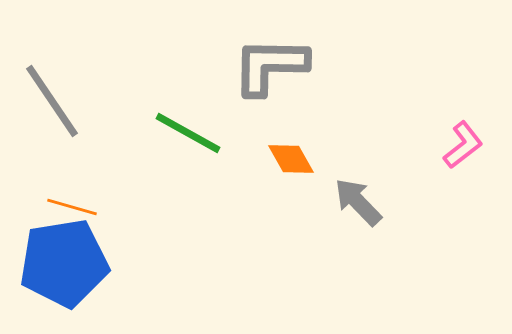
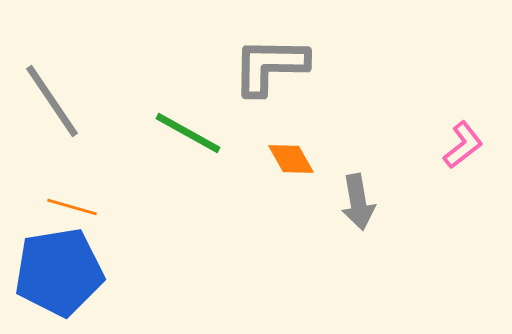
gray arrow: rotated 146 degrees counterclockwise
blue pentagon: moved 5 px left, 9 px down
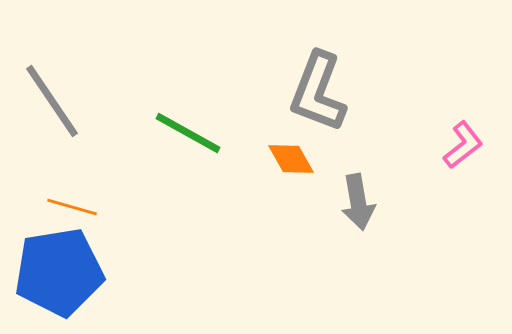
gray L-shape: moved 48 px right, 26 px down; rotated 70 degrees counterclockwise
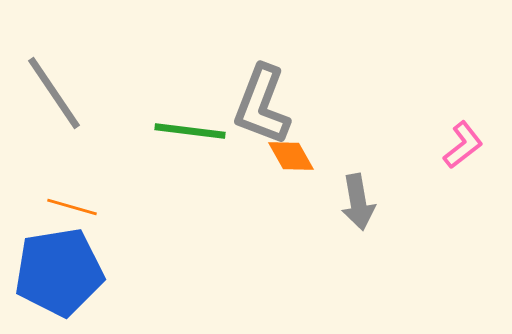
gray L-shape: moved 56 px left, 13 px down
gray line: moved 2 px right, 8 px up
green line: moved 2 px right, 2 px up; rotated 22 degrees counterclockwise
orange diamond: moved 3 px up
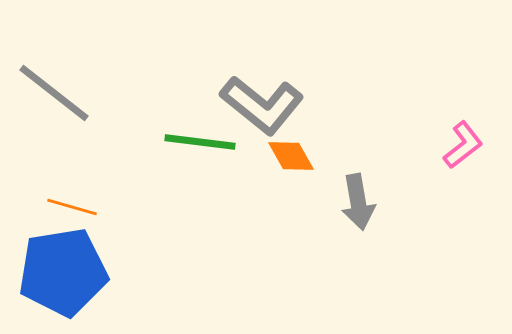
gray line: rotated 18 degrees counterclockwise
gray L-shape: rotated 72 degrees counterclockwise
green line: moved 10 px right, 11 px down
blue pentagon: moved 4 px right
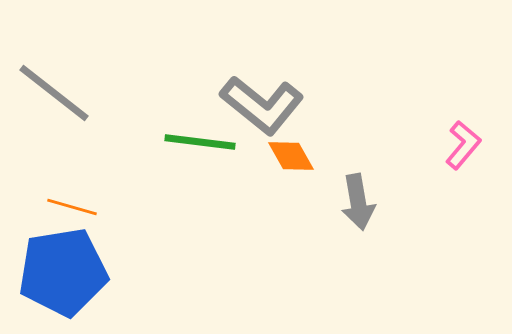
pink L-shape: rotated 12 degrees counterclockwise
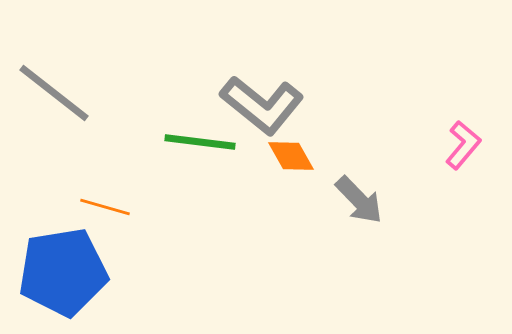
gray arrow: moved 1 px right, 2 px up; rotated 34 degrees counterclockwise
orange line: moved 33 px right
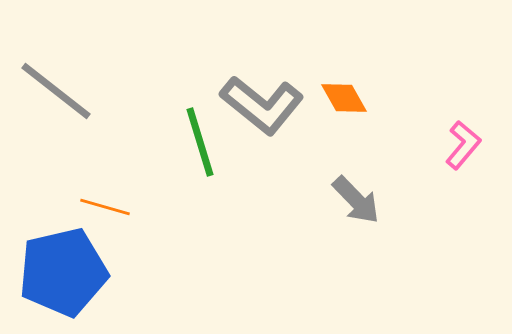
gray line: moved 2 px right, 2 px up
green line: rotated 66 degrees clockwise
orange diamond: moved 53 px right, 58 px up
gray arrow: moved 3 px left
blue pentagon: rotated 4 degrees counterclockwise
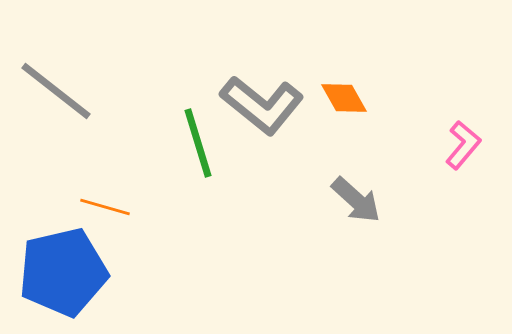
green line: moved 2 px left, 1 px down
gray arrow: rotated 4 degrees counterclockwise
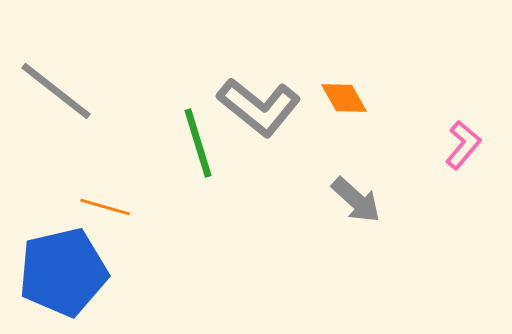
gray L-shape: moved 3 px left, 2 px down
